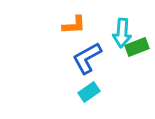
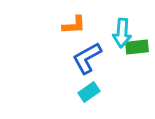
green rectangle: rotated 15 degrees clockwise
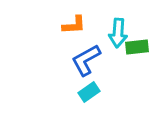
cyan arrow: moved 4 px left
blue L-shape: moved 1 px left, 2 px down
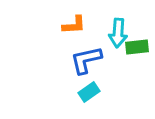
blue L-shape: rotated 16 degrees clockwise
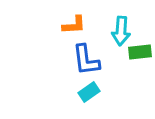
cyan arrow: moved 3 px right, 2 px up
green rectangle: moved 3 px right, 5 px down
blue L-shape: rotated 84 degrees counterclockwise
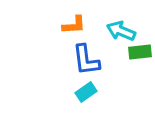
cyan arrow: rotated 108 degrees clockwise
cyan rectangle: moved 3 px left
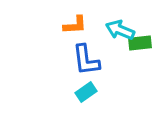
orange L-shape: moved 1 px right
cyan arrow: moved 1 px left, 1 px up
green rectangle: moved 9 px up
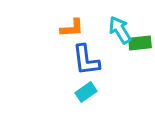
orange L-shape: moved 3 px left, 3 px down
cyan arrow: rotated 36 degrees clockwise
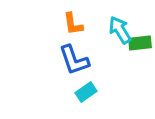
orange L-shape: moved 1 px right, 4 px up; rotated 85 degrees clockwise
blue L-shape: moved 12 px left; rotated 12 degrees counterclockwise
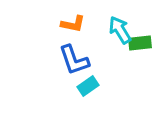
orange L-shape: rotated 70 degrees counterclockwise
cyan rectangle: moved 2 px right, 6 px up
